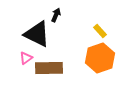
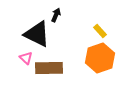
pink triangle: rotated 40 degrees counterclockwise
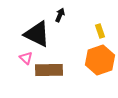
black arrow: moved 4 px right
yellow rectangle: rotated 24 degrees clockwise
orange hexagon: moved 2 px down
brown rectangle: moved 2 px down
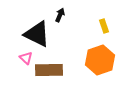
yellow rectangle: moved 4 px right, 5 px up
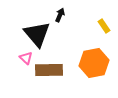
yellow rectangle: rotated 16 degrees counterclockwise
black triangle: rotated 24 degrees clockwise
orange hexagon: moved 6 px left, 3 px down; rotated 8 degrees clockwise
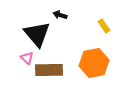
black arrow: rotated 96 degrees counterclockwise
pink triangle: moved 1 px right
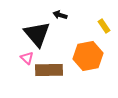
orange hexagon: moved 6 px left, 7 px up
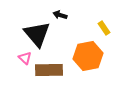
yellow rectangle: moved 2 px down
pink triangle: moved 2 px left
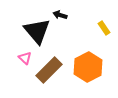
black triangle: moved 3 px up
orange hexagon: moved 11 px down; rotated 16 degrees counterclockwise
brown rectangle: rotated 44 degrees counterclockwise
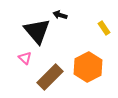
brown rectangle: moved 1 px right, 7 px down
